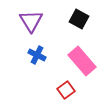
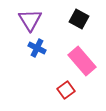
purple triangle: moved 1 px left, 1 px up
blue cross: moved 7 px up
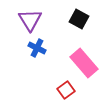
pink rectangle: moved 2 px right, 2 px down
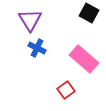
black square: moved 10 px right, 6 px up
pink rectangle: moved 4 px up; rotated 8 degrees counterclockwise
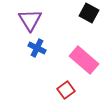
pink rectangle: moved 1 px down
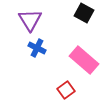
black square: moved 5 px left
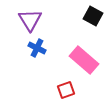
black square: moved 9 px right, 3 px down
red square: rotated 18 degrees clockwise
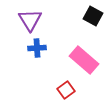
blue cross: rotated 30 degrees counterclockwise
red square: rotated 18 degrees counterclockwise
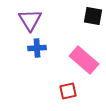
black square: rotated 18 degrees counterclockwise
red square: moved 2 px right, 1 px down; rotated 24 degrees clockwise
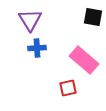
black square: moved 1 px down
red square: moved 3 px up
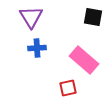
purple triangle: moved 1 px right, 3 px up
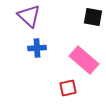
purple triangle: moved 2 px left, 1 px up; rotated 15 degrees counterclockwise
